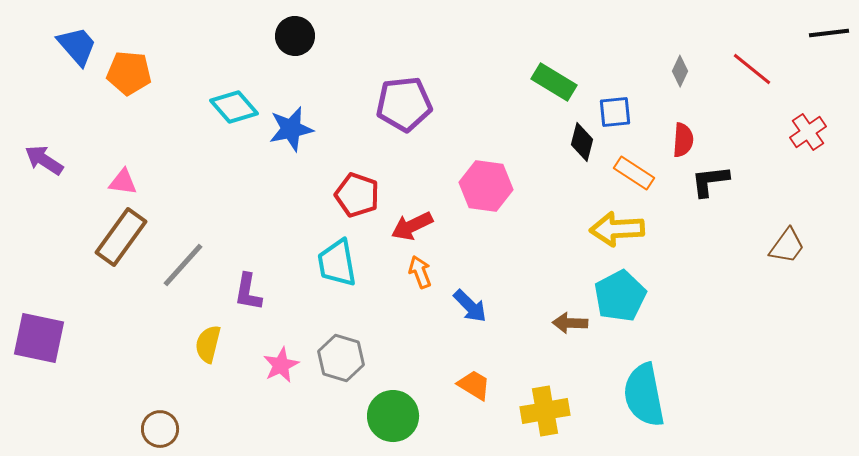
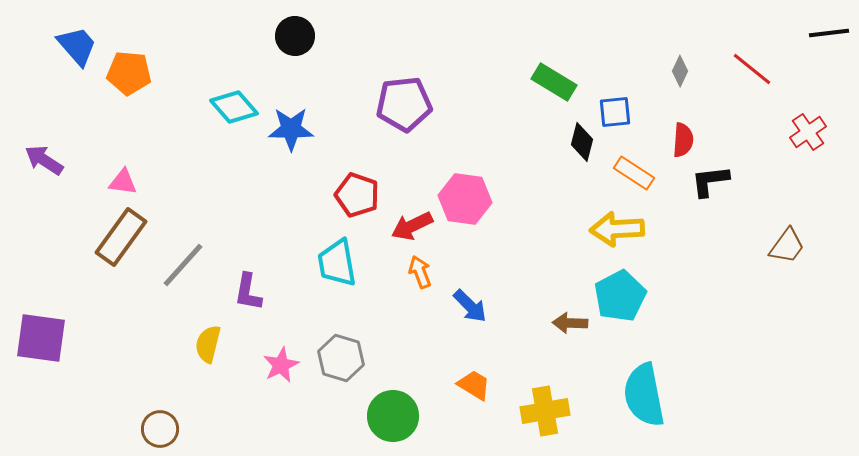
blue star: rotated 12 degrees clockwise
pink hexagon: moved 21 px left, 13 px down
purple square: moved 2 px right; rotated 4 degrees counterclockwise
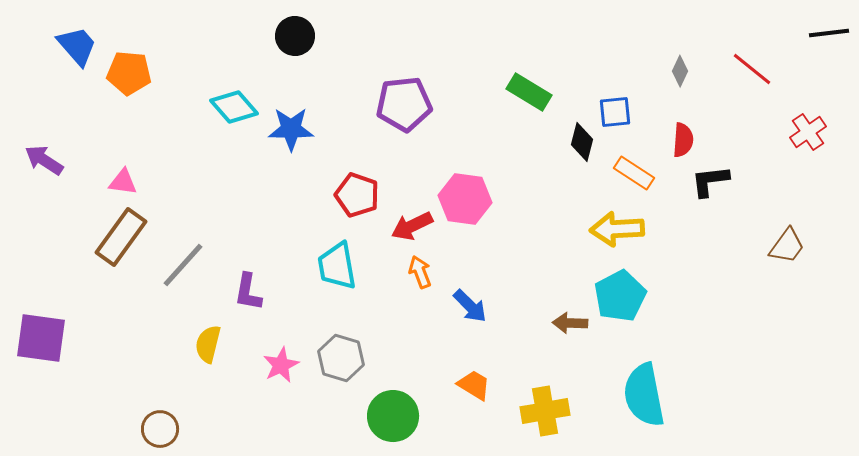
green rectangle: moved 25 px left, 10 px down
cyan trapezoid: moved 3 px down
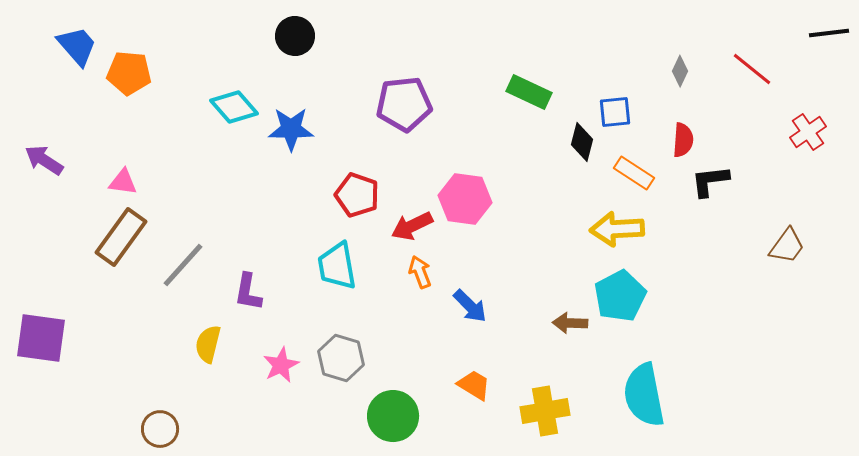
green rectangle: rotated 6 degrees counterclockwise
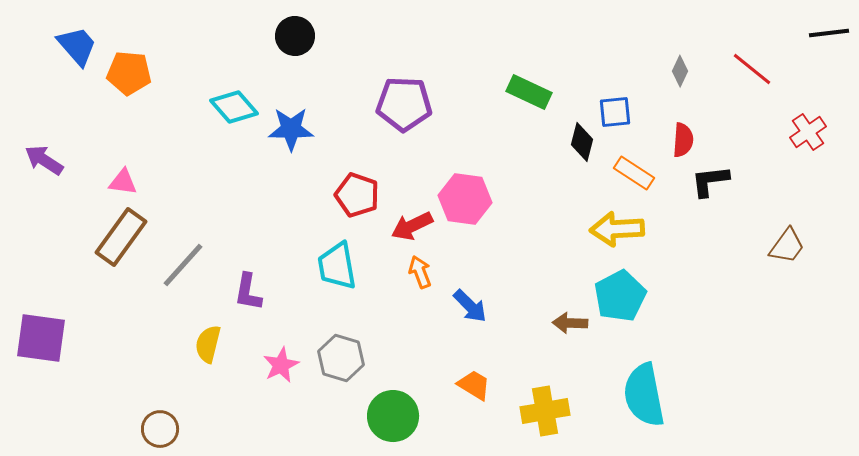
purple pentagon: rotated 8 degrees clockwise
